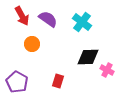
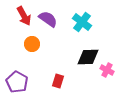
red arrow: moved 2 px right
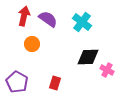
red arrow: rotated 138 degrees counterclockwise
red rectangle: moved 3 px left, 2 px down
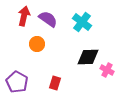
orange circle: moved 5 px right
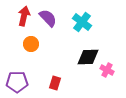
purple semicircle: moved 1 px up; rotated 12 degrees clockwise
orange circle: moved 6 px left
purple pentagon: rotated 30 degrees counterclockwise
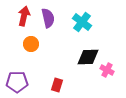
purple semicircle: rotated 30 degrees clockwise
red rectangle: moved 2 px right, 2 px down
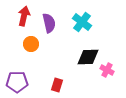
purple semicircle: moved 1 px right, 5 px down
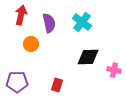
red arrow: moved 3 px left, 1 px up
pink cross: moved 7 px right; rotated 16 degrees counterclockwise
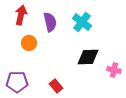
purple semicircle: moved 1 px right, 1 px up
orange circle: moved 2 px left, 1 px up
red rectangle: moved 1 px left, 1 px down; rotated 56 degrees counterclockwise
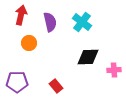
pink cross: rotated 16 degrees counterclockwise
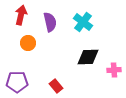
cyan cross: moved 1 px right
orange circle: moved 1 px left
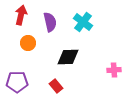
black diamond: moved 20 px left
